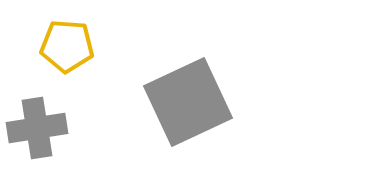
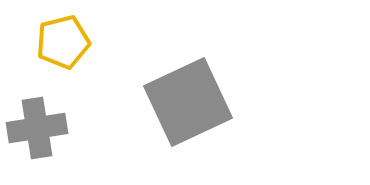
yellow pentagon: moved 4 px left, 4 px up; rotated 18 degrees counterclockwise
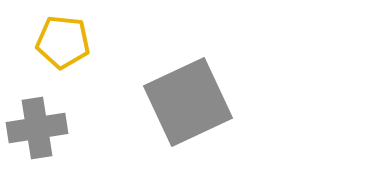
yellow pentagon: rotated 20 degrees clockwise
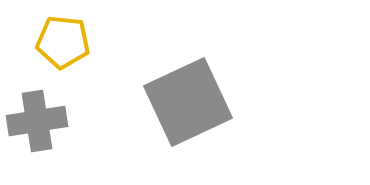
gray cross: moved 7 px up
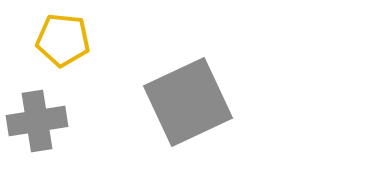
yellow pentagon: moved 2 px up
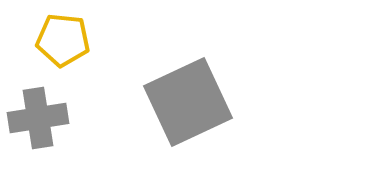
gray cross: moved 1 px right, 3 px up
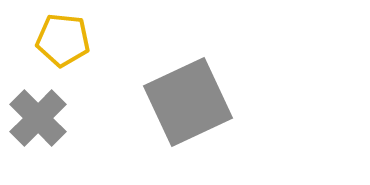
gray cross: rotated 36 degrees counterclockwise
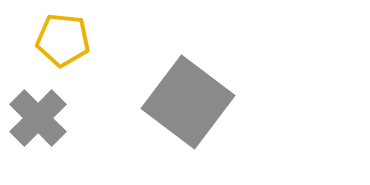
gray square: rotated 28 degrees counterclockwise
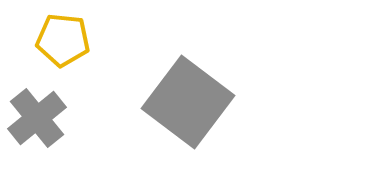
gray cross: moved 1 px left; rotated 6 degrees clockwise
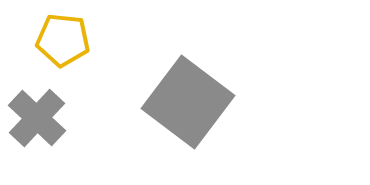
gray cross: rotated 8 degrees counterclockwise
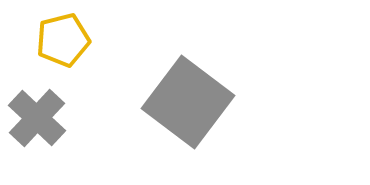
yellow pentagon: rotated 20 degrees counterclockwise
